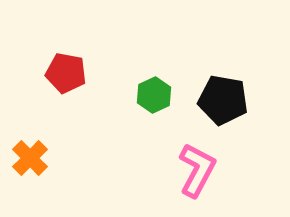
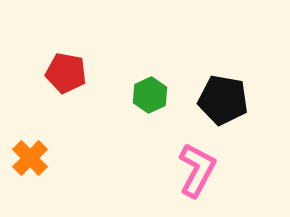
green hexagon: moved 4 px left
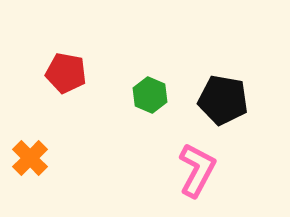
green hexagon: rotated 12 degrees counterclockwise
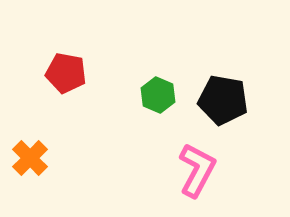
green hexagon: moved 8 px right
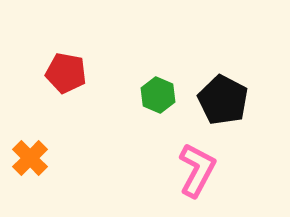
black pentagon: rotated 18 degrees clockwise
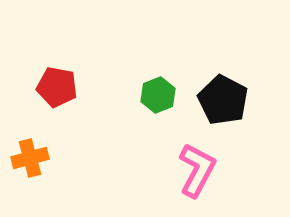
red pentagon: moved 9 px left, 14 px down
green hexagon: rotated 16 degrees clockwise
orange cross: rotated 30 degrees clockwise
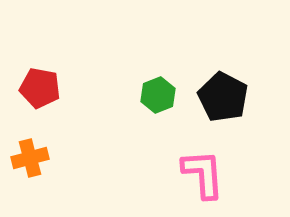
red pentagon: moved 17 px left, 1 px down
black pentagon: moved 3 px up
pink L-shape: moved 6 px right, 4 px down; rotated 32 degrees counterclockwise
